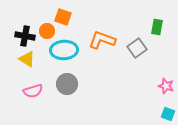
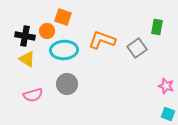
pink semicircle: moved 4 px down
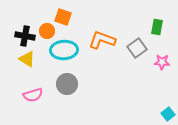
pink star: moved 4 px left, 24 px up; rotated 14 degrees counterclockwise
cyan square: rotated 32 degrees clockwise
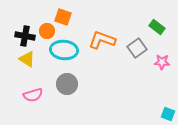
green rectangle: rotated 63 degrees counterclockwise
cyan ellipse: rotated 8 degrees clockwise
cyan square: rotated 32 degrees counterclockwise
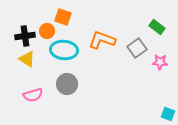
black cross: rotated 18 degrees counterclockwise
pink star: moved 2 px left
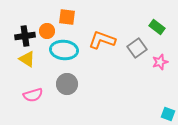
orange square: moved 4 px right; rotated 12 degrees counterclockwise
pink star: rotated 21 degrees counterclockwise
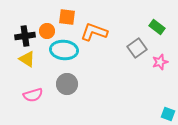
orange L-shape: moved 8 px left, 8 px up
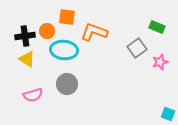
green rectangle: rotated 14 degrees counterclockwise
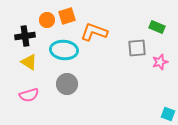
orange square: moved 1 px up; rotated 24 degrees counterclockwise
orange circle: moved 11 px up
gray square: rotated 30 degrees clockwise
yellow triangle: moved 2 px right, 3 px down
pink semicircle: moved 4 px left
